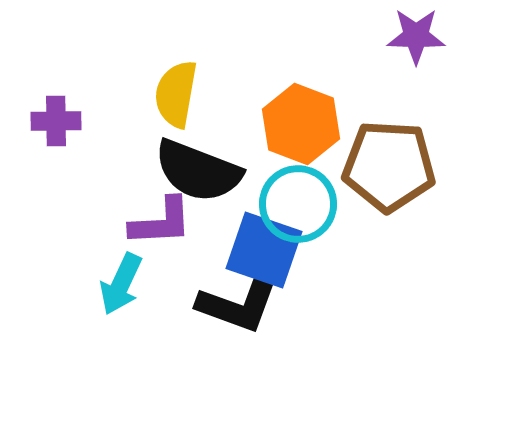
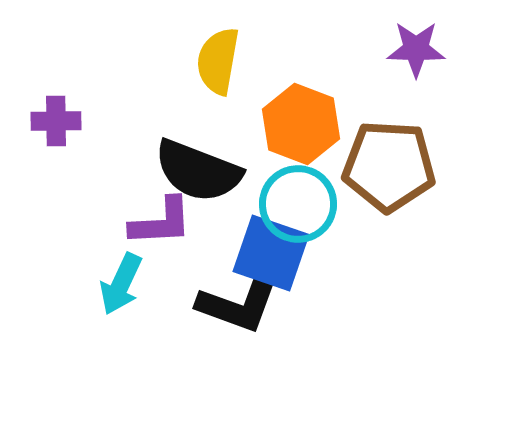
purple star: moved 13 px down
yellow semicircle: moved 42 px right, 33 px up
blue square: moved 7 px right, 3 px down
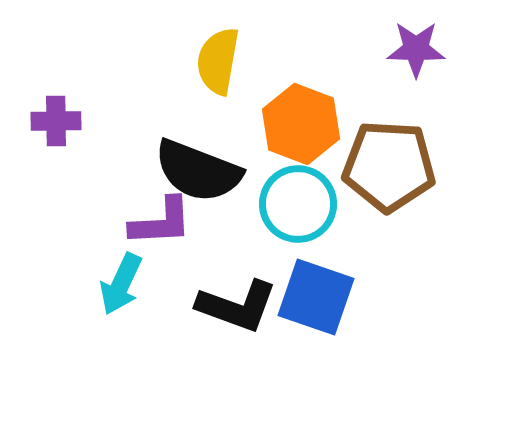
blue square: moved 45 px right, 44 px down
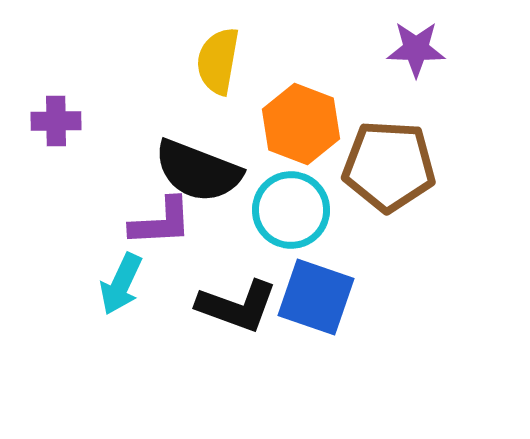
cyan circle: moved 7 px left, 6 px down
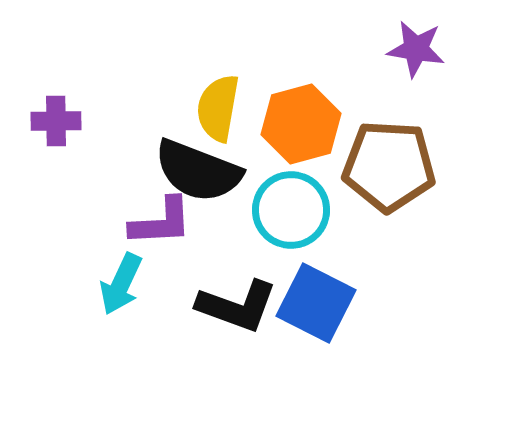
purple star: rotated 8 degrees clockwise
yellow semicircle: moved 47 px down
orange hexagon: rotated 24 degrees clockwise
blue square: moved 6 px down; rotated 8 degrees clockwise
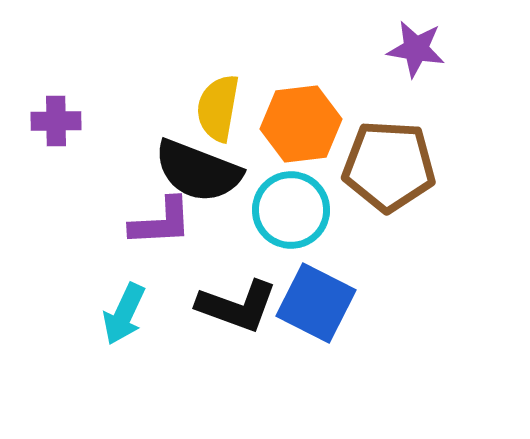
orange hexagon: rotated 8 degrees clockwise
cyan arrow: moved 3 px right, 30 px down
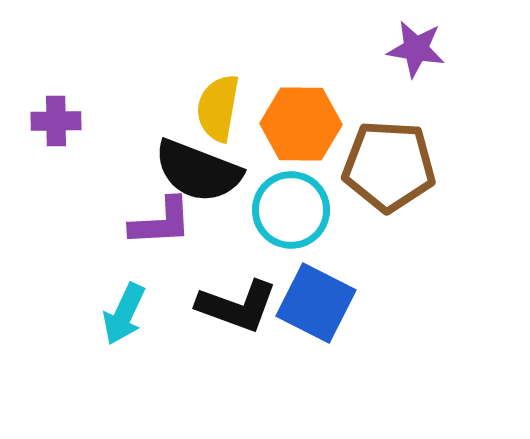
orange hexagon: rotated 8 degrees clockwise
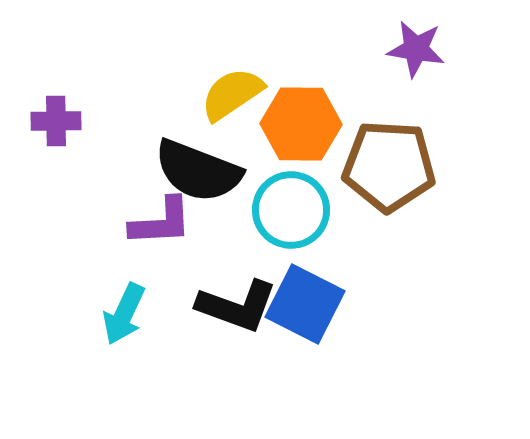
yellow semicircle: moved 14 px right, 14 px up; rotated 46 degrees clockwise
blue square: moved 11 px left, 1 px down
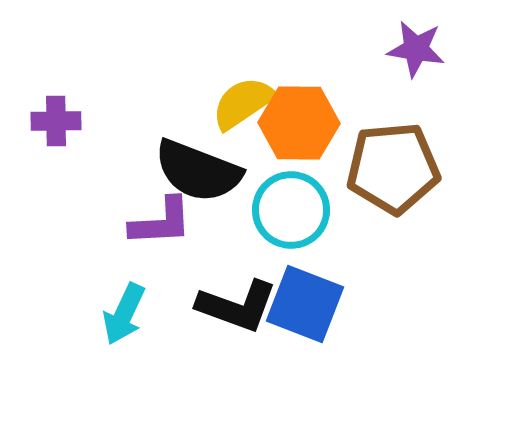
yellow semicircle: moved 11 px right, 9 px down
orange hexagon: moved 2 px left, 1 px up
brown pentagon: moved 4 px right, 2 px down; rotated 8 degrees counterclockwise
blue square: rotated 6 degrees counterclockwise
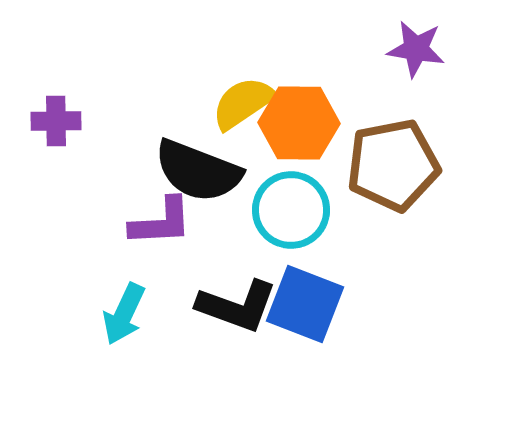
brown pentagon: moved 3 px up; rotated 6 degrees counterclockwise
